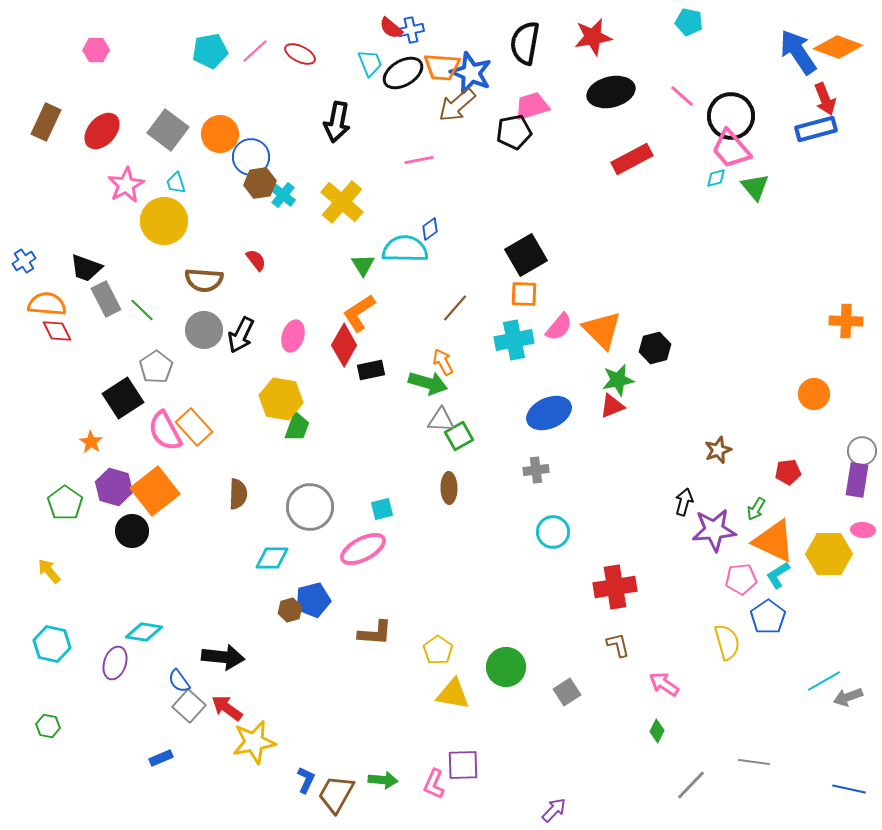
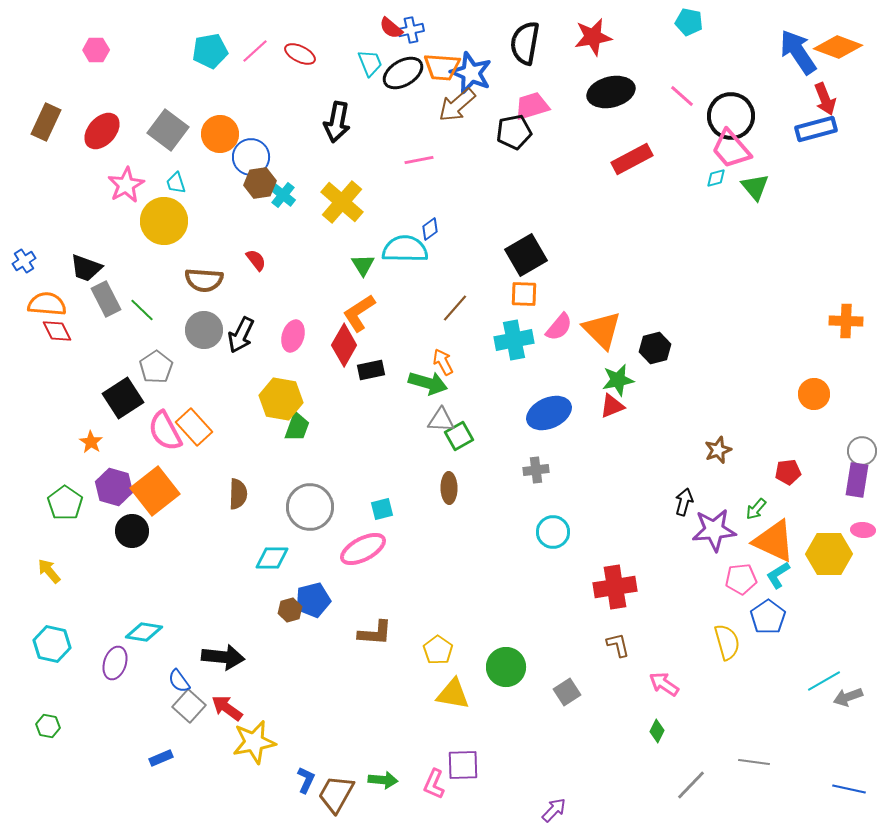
green arrow at (756, 509): rotated 10 degrees clockwise
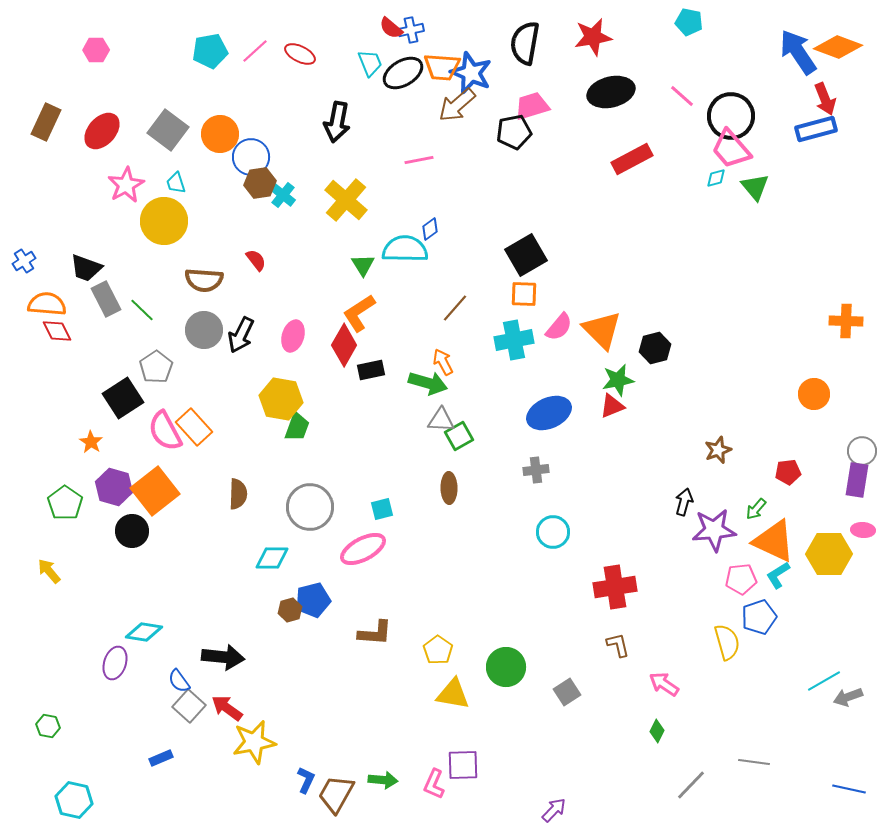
yellow cross at (342, 202): moved 4 px right, 2 px up
blue pentagon at (768, 617): moved 9 px left; rotated 16 degrees clockwise
cyan hexagon at (52, 644): moved 22 px right, 156 px down
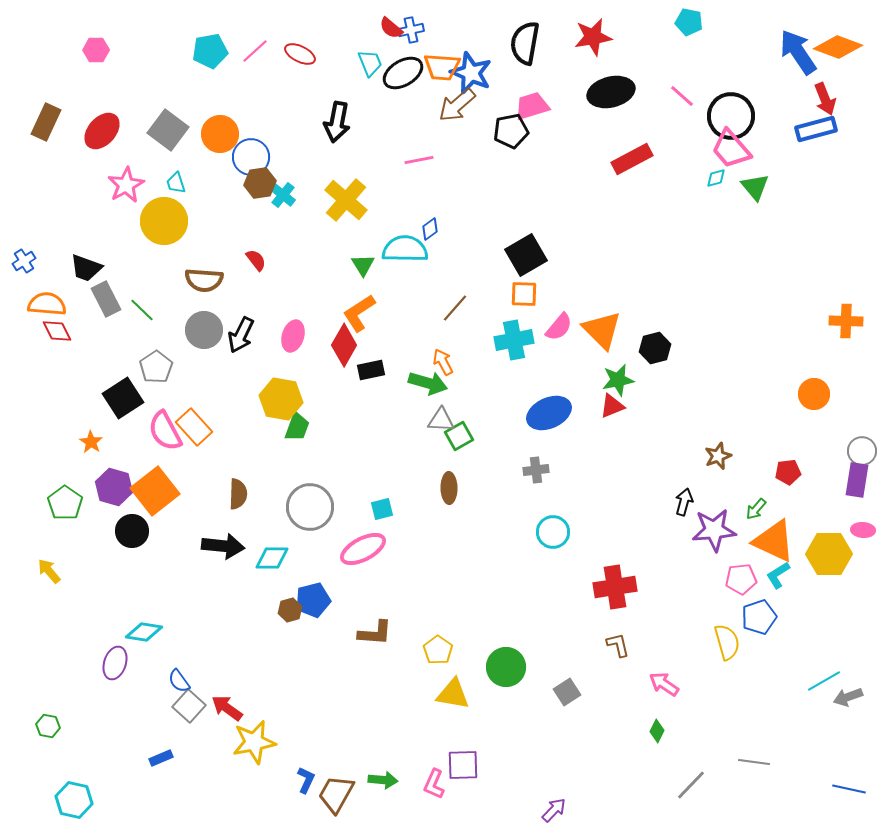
black pentagon at (514, 132): moved 3 px left, 1 px up
brown star at (718, 450): moved 6 px down
black arrow at (223, 657): moved 111 px up
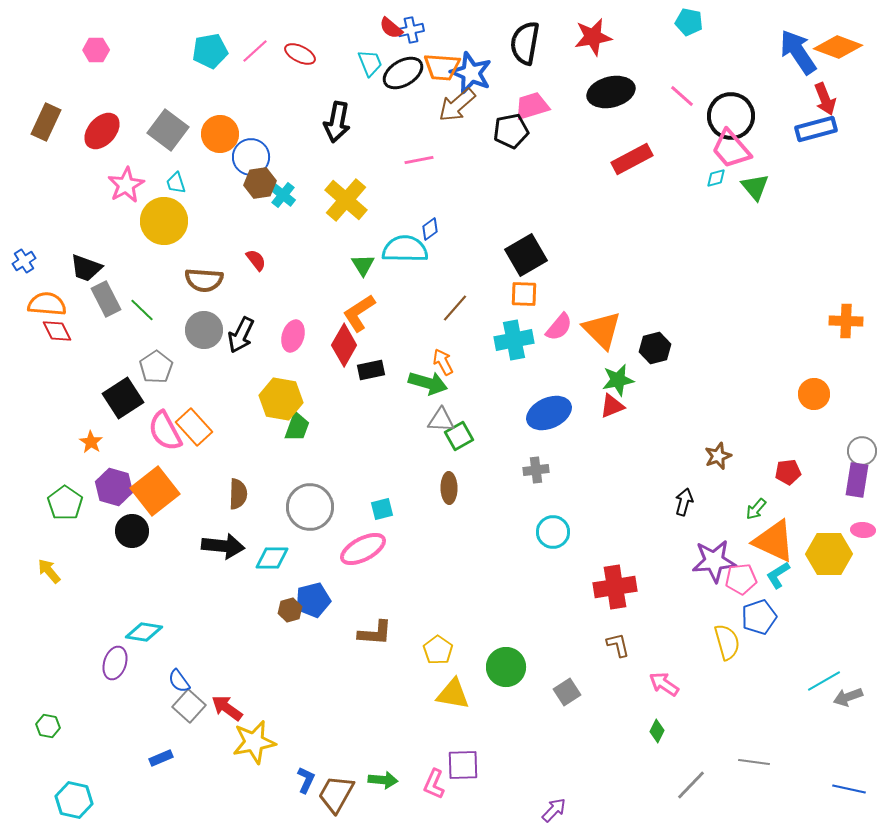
purple star at (714, 530): moved 31 px down
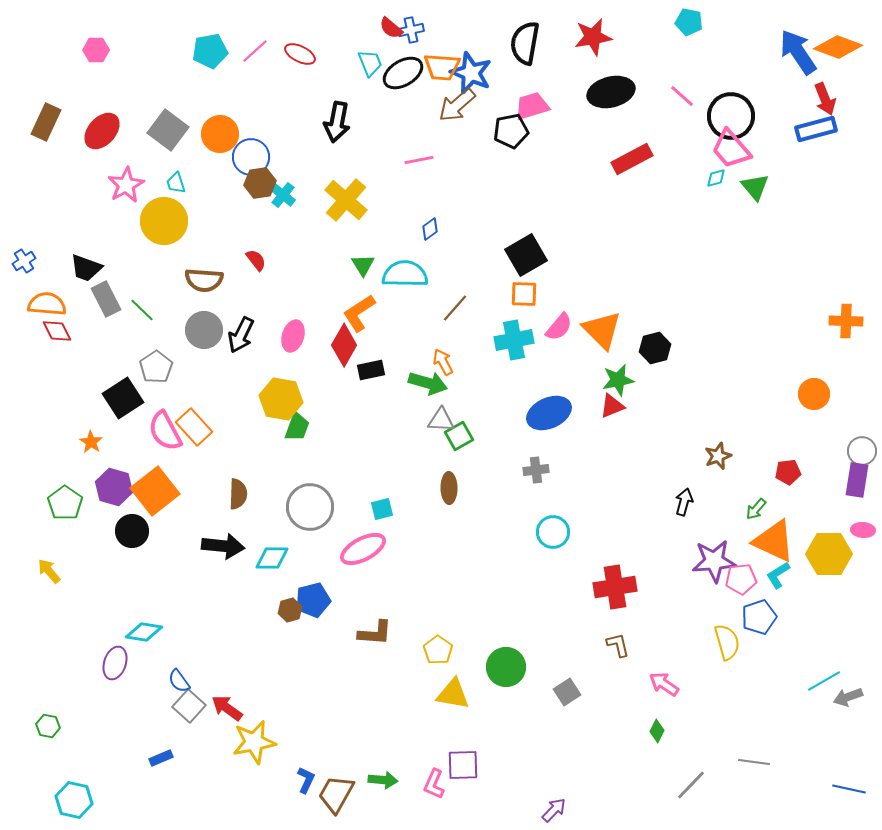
cyan semicircle at (405, 249): moved 25 px down
